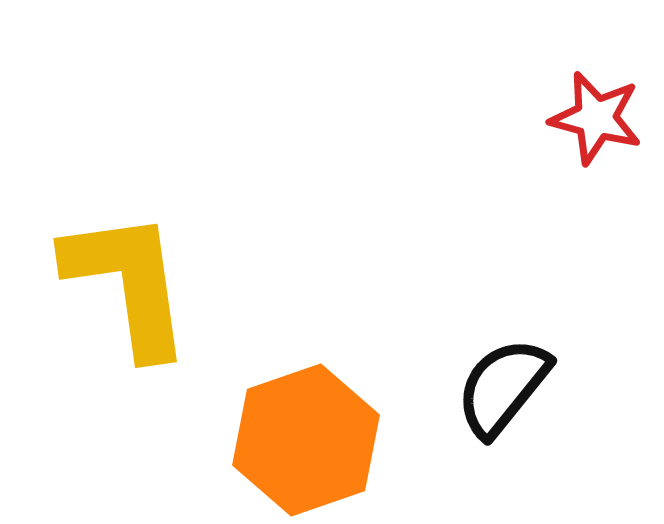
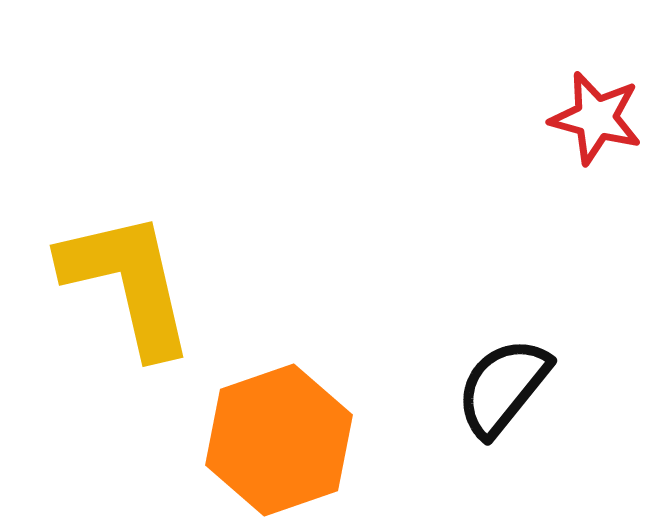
yellow L-shape: rotated 5 degrees counterclockwise
orange hexagon: moved 27 px left
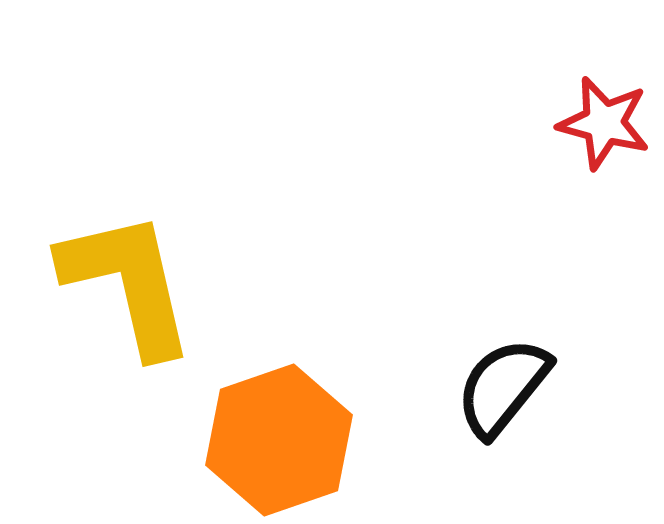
red star: moved 8 px right, 5 px down
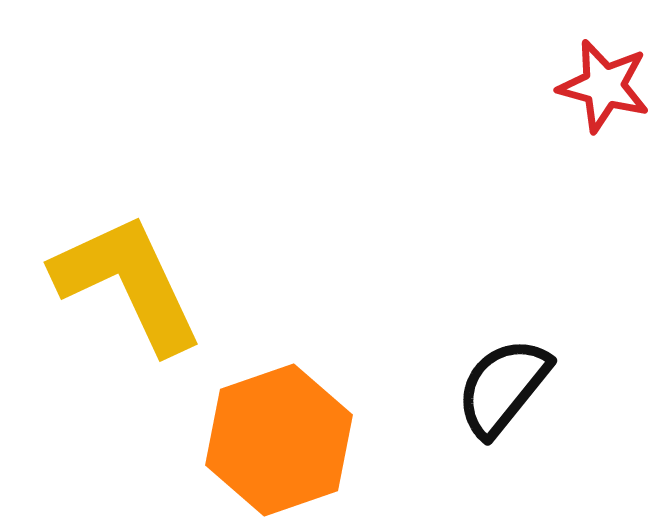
red star: moved 37 px up
yellow L-shape: rotated 12 degrees counterclockwise
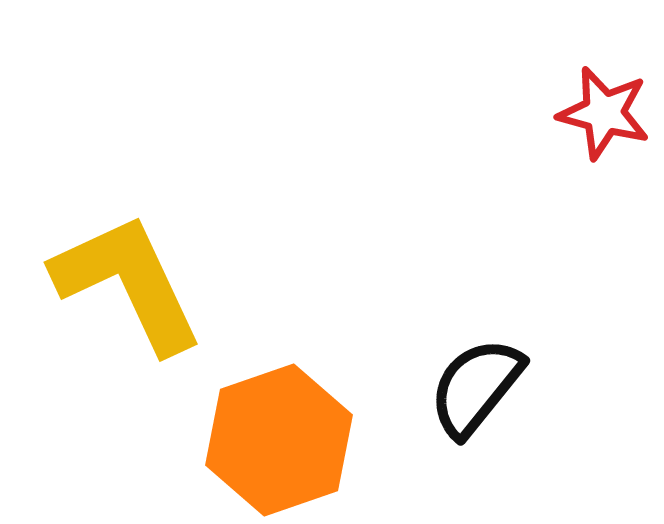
red star: moved 27 px down
black semicircle: moved 27 px left
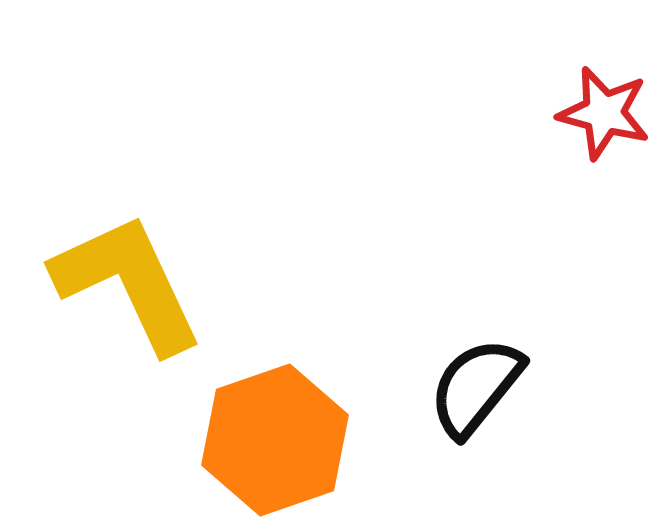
orange hexagon: moved 4 px left
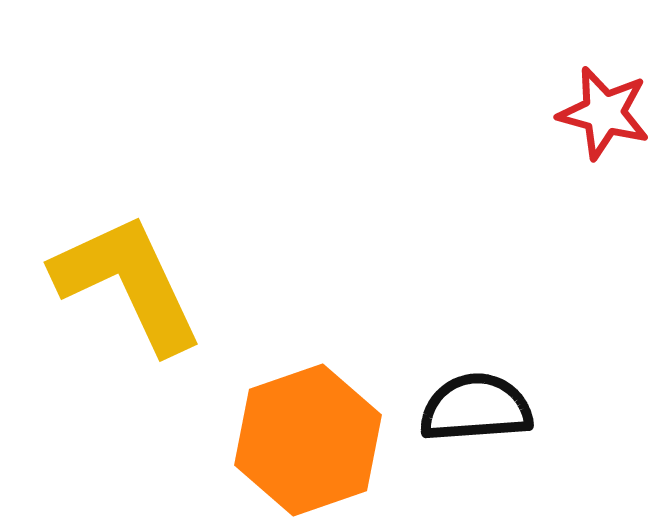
black semicircle: moved 21 px down; rotated 47 degrees clockwise
orange hexagon: moved 33 px right
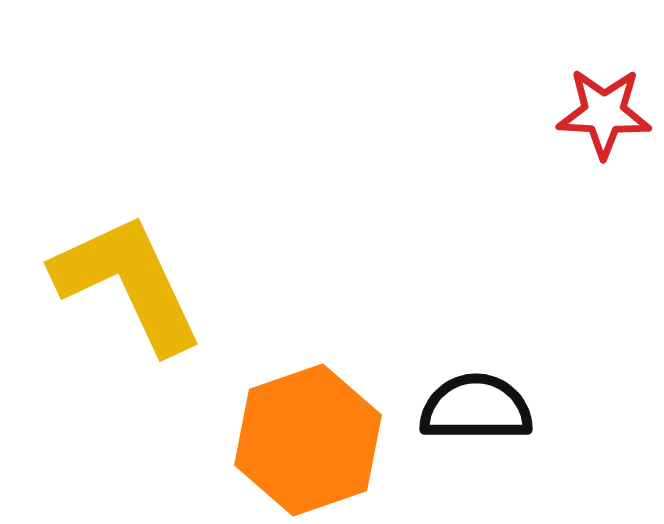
red star: rotated 12 degrees counterclockwise
black semicircle: rotated 4 degrees clockwise
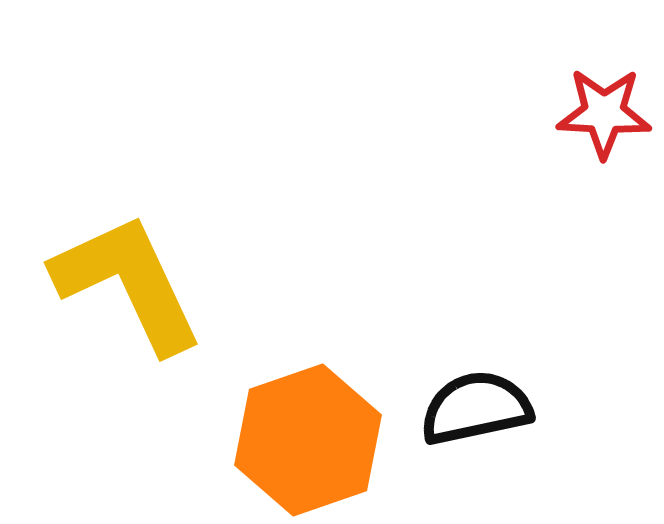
black semicircle: rotated 12 degrees counterclockwise
